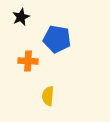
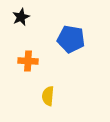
blue pentagon: moved 14 px right
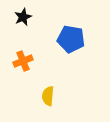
black star: moved 2 px right
orange cross: moved 5 px left; rotated 24 degrees counterclockwise
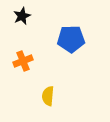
black star: moved 1 px left, 1 px up
blue pentagon: rotated 12 degrees counterclockwise
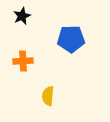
orange cross: rotated 18 degrees clockwise
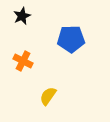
orange cross: rotated 30 degrees clockwise
yellow semicircle: rotated 30 degrees clockwise
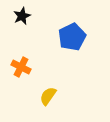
blue pentagon: moved 1 px right, 2 px up; rotated 24 degrees counterclockwise
orange cross: moved 2 px left, 6 px down
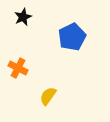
black star: moved 1 px right, 1 px down
orange cross: moved 3 px left, 1 px down
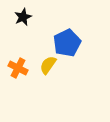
blue pentagon: moved 5 px left, 6 px down
yellow semicircle: moved 31 px up
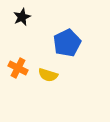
black star: moved 1 px left
yellow semicircle: moved 10 px down; rotated 108 degrees counterclockwise
